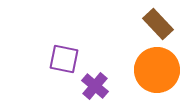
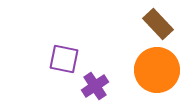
purple cross: rotated 16 degrees clockwise
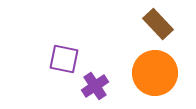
orange circle: moved 2 px left, 3 px down
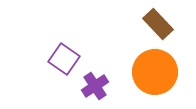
purple square: rotated 24 degrees clockwise
orange circle: moved 1 px up
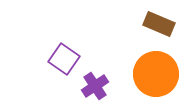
brown rectangle: moved 1 px right; rotated 24 degrees counterclockwise
orange circle: moved 1 px right, 2 px down
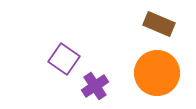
orange circle: moved 1 px right, 1 px up
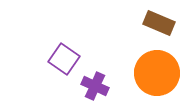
brown rectangle: moved 1 px up
purple cross: rotated 32 degrees counterclockwise
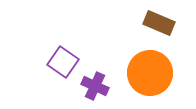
purple square: moved 1 px left, 3 px down
orange circle: moved 7 px left
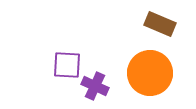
brown rectangle: moved 1 px right, 1 px down
purple square: moved 4 px right, 3 px down; rotated 32 degrees counterclockwise
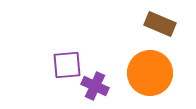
purple square: rotated 8 degrees counterclockwise
